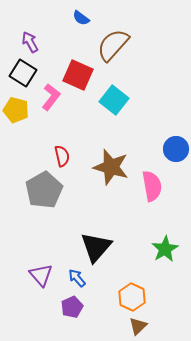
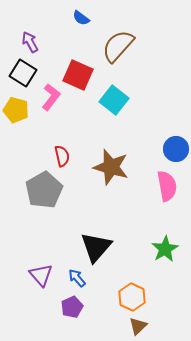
brown semicircle: moved 5 px right, 1 px down
pink semicircle: moved 15 px right
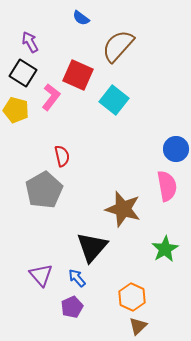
brown star: moved 12 px right, 42 px down
black triangle: moved 4 px left
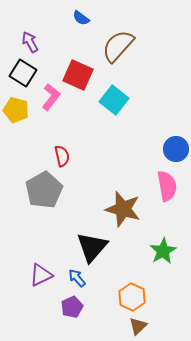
green star: moved 2 px left, 2 px down
purple triangle: rotated 45 degrees clockwise
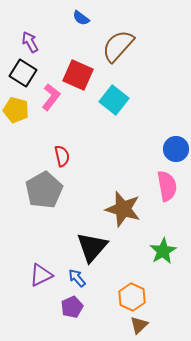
brown triangle: moved 1 px right, 1 px up
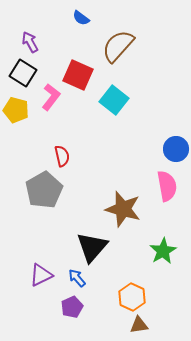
brown triangle: rotated 36 degrees clockwise
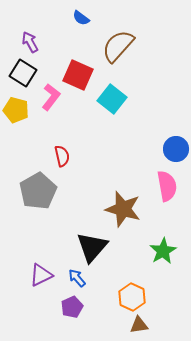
cyan square: moved 2 px left, 1 px up
gray pentagon: moved 6 px left, 1 px down
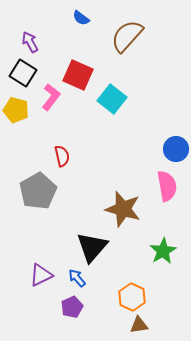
brown semicircle: moved 9 px right, 10 px up
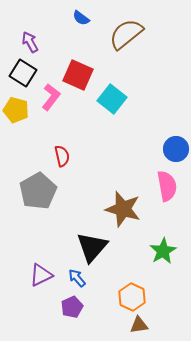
brown semicircle: moved 1 px left, 2 px up; rotated 9 degrees clockwise
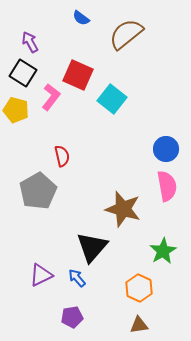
blue circle: moved 10 px left
orange hexagon: moved 7 px right, 9 px up
purple pentagon: moved 10 px down; rotated 15 degrees clockwise
